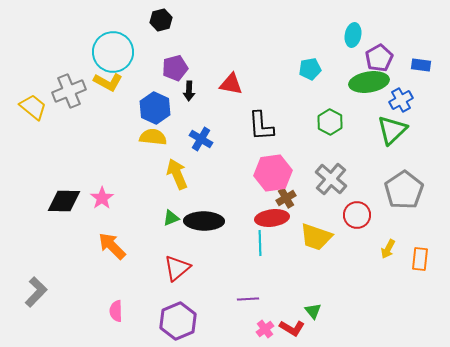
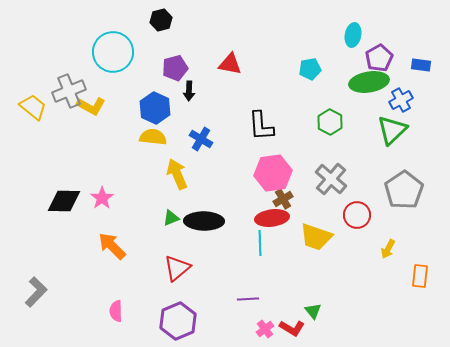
yellow L-shape at (108, 82): moved 17 px left, 24 px down
red triangle at (231, 84): moved 1 px left, 20 px up
brown cross at (286, 198): moved 3 px left, 1 px down
orange rectangle at (420, 259): moved 17 px down
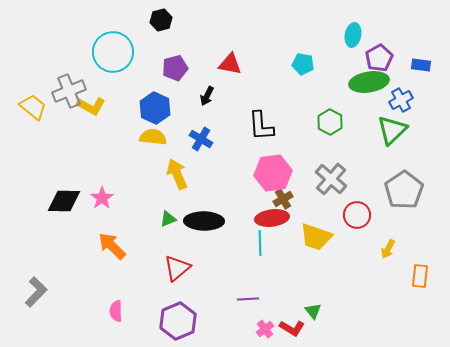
cyan pentagon at (310, 69): moved 7 px left, 5 px up; rotated 20 degrees clockwise
black arrow at (189, 91): moved 18 px right, 5 px down; rotated 24 degrees clockwise
green triangle at (171, 218): moved 3 px left, 1 px down
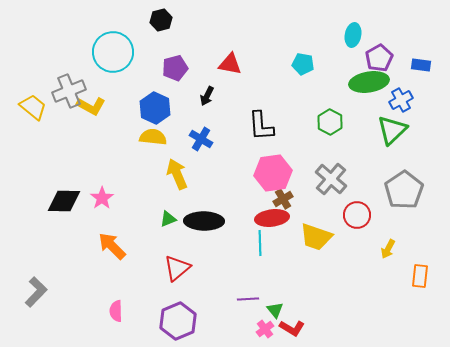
green triangle at (313, 311): moved 38 px left, 1 px up
